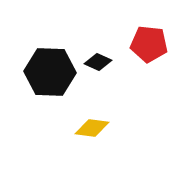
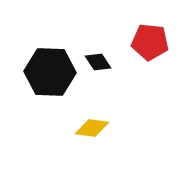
red pentagon: moved 1 px right, 2 px up
black diamond: rotated 32 degrees clockwise
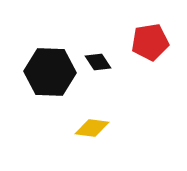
red pentagon: rotated 15 degrees counterclockwise
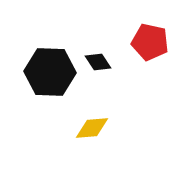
red pentagon: rotated 21 degrees clockwise
yellow diamond: rotated 12 degrees counterclockwise
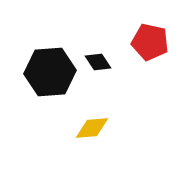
black hexagon: rotated 6 degrees counterclockwise
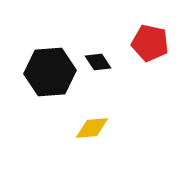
red pentagon: moved 1 px down
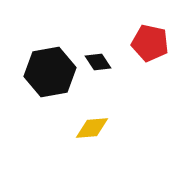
black hexagon: rotated 6 degrees counterclockwise
